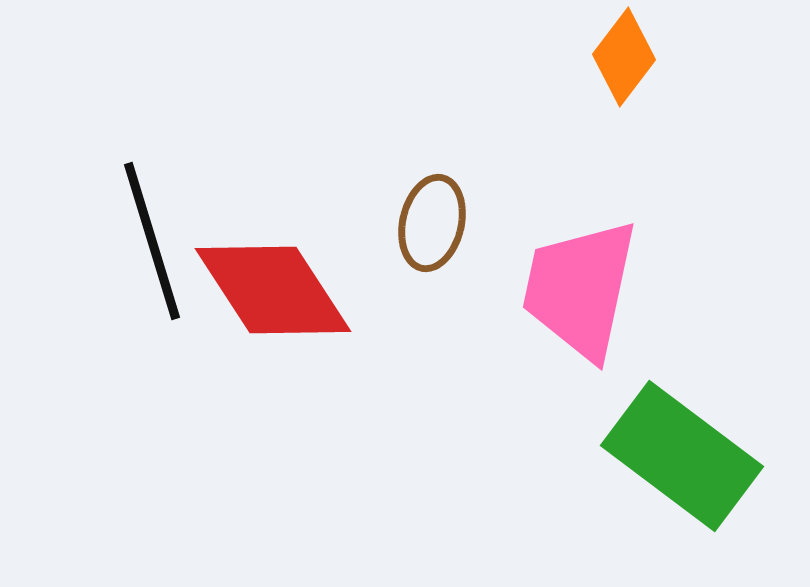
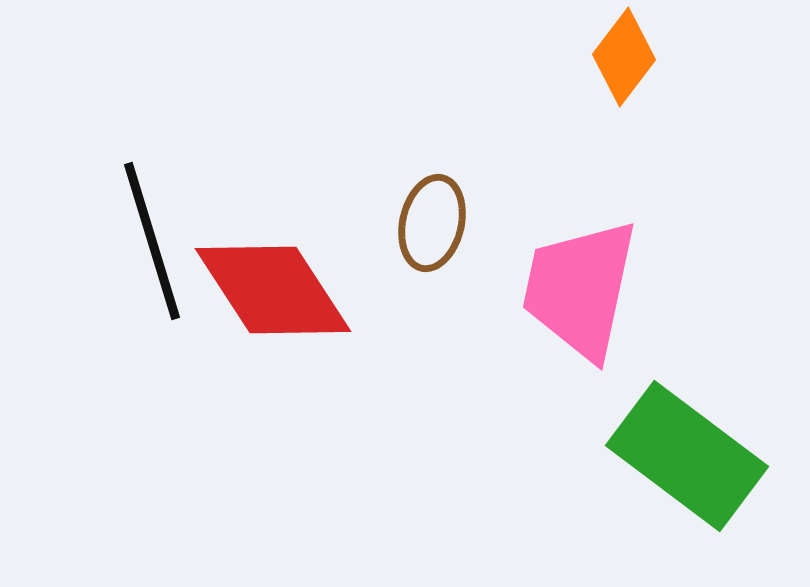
green rectangle: moved 5 px right
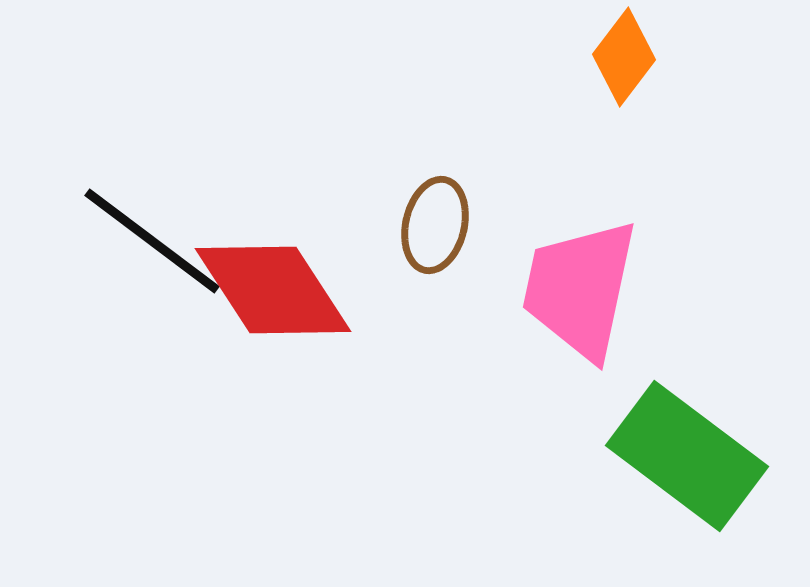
brown ellipse: moved 3 px right, 2 px down
black line: rotated 36 degrees counterclockwise
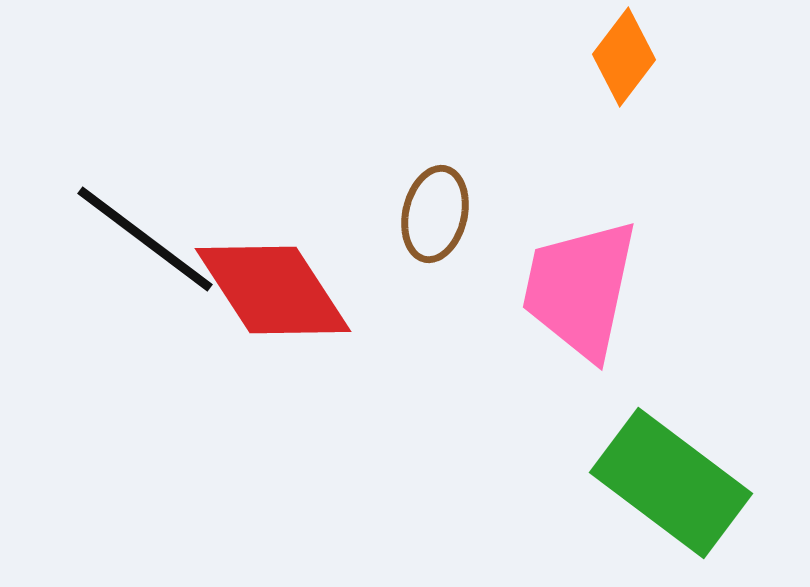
brown ellipse: moved 11 px up
black line: moved 7 px left, 2 px up
green rectangle: moved 16 px left, 27 px down
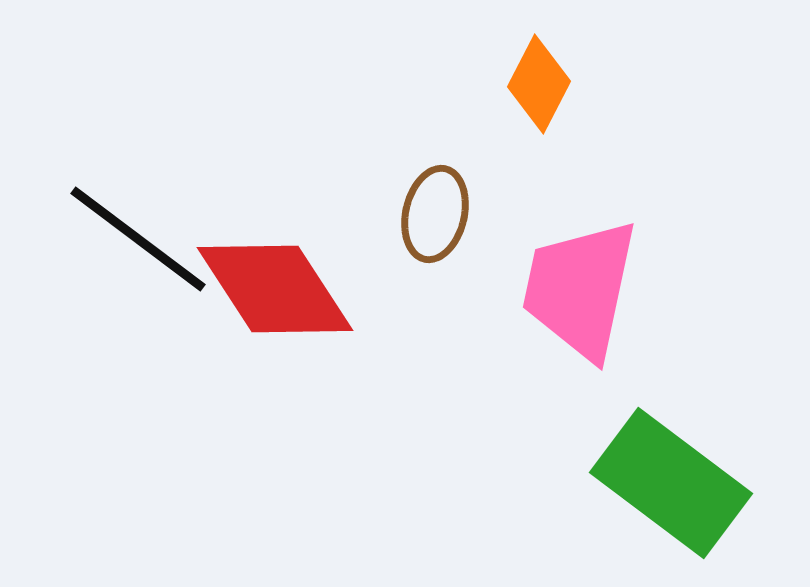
orange diamond: moved 85 px left, 27 px down; rotated 10 degrees counterclockwise
black line: moved 7 px left
red diamond: moved 2 px right, 1 px up
